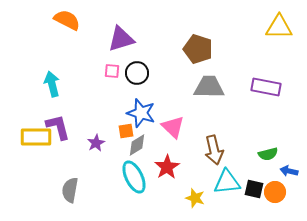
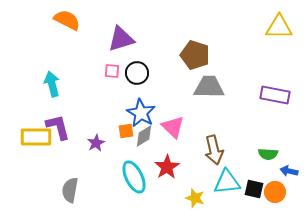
brown pentagon: moved 3 px left, 6 px down
purple rectangle: moved 9 px right, 8 px down
blue star: rotated 12 degrees clockwise
gray diamond: moved 7 px right, 9 px up
green semicircle: rotated 18 degrees clockwise
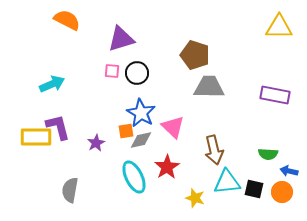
cyan arrow: rotated 80 degrees clockwise
gray diamond: moved 3 px left, 4 px down; rotated 20 degrees clockwise
orange circle: moved 7 px right
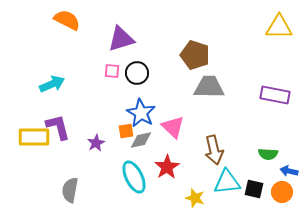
yellow rectangle: moved 2 px left
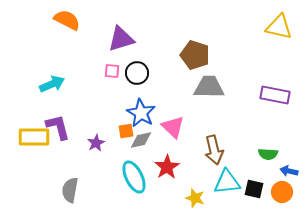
yellow triangle: rotated 12 degrees clockwise
